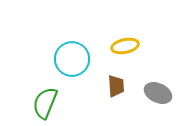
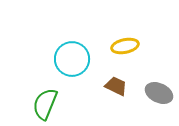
brown trapezoid: rotated 60 degrees counterclockwise
gray ellipse: moved 1 px right
green semicircle: moved 1 px down
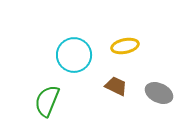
cyan circle: moved 2 px right, 4 px up
green semicircle: moved 2 px right, 3 px up
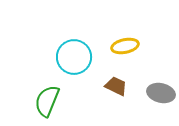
cyan circle: moved 2 px down
gray ellipse: moved 2 px right; rotated 12 degrees counterclockwise
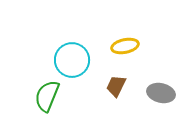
cyan circle: moved 2 px left, 3 px down
brown trapezoid: rotated 90 degrees counterclockwise
green semicircle: moved 5 px up
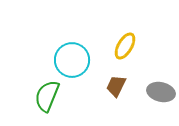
yellow ellipse: rotated 48 degrees counterclockwise
gray ellipse: moved 1 px up
